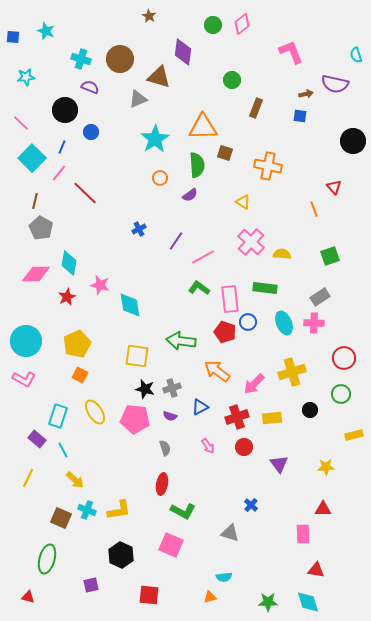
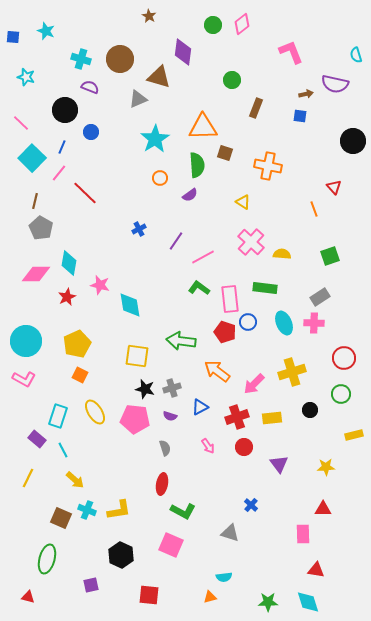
cyan star at (26, 77): rotated 24 degrees clockwise
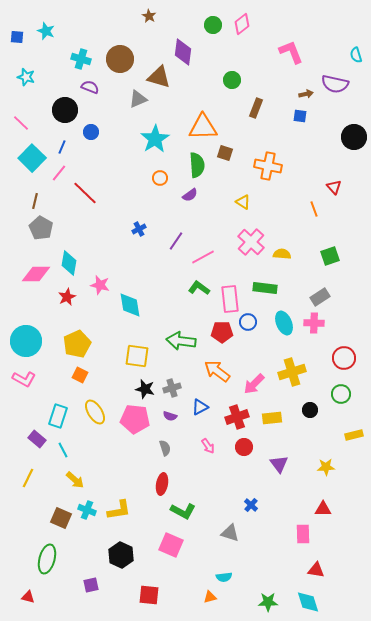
blue square at (13, 37): moved 4 px right
black circle at (353, 141): moved 1 px right, 4 px up
red pentagon at (225, 332): moved 3 px left; rotated 20 degrees counterclockwise
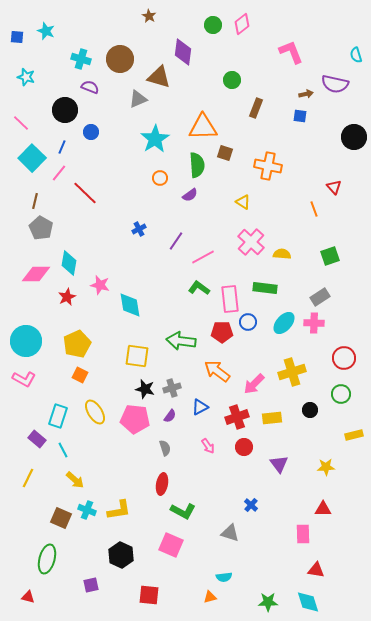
cyan ellipse at (284, 323): rotated 65 degrees clockwise
purple semicircle at (170, 416): rotated 72 degrees counterclockwise
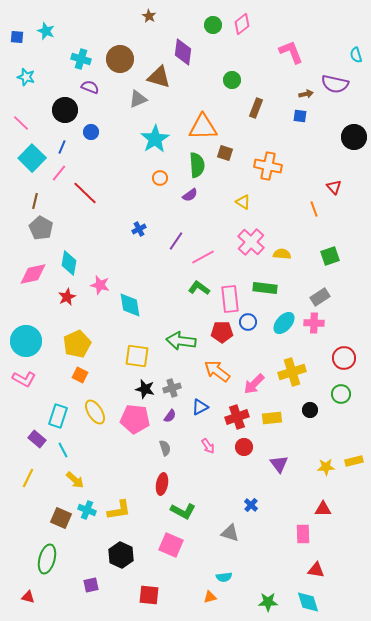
pink diamond at (36, 274): moved 3 px left; rotated 12 degrees counterclockwise
yellow rectangle at (354, 435): moved 26 px down
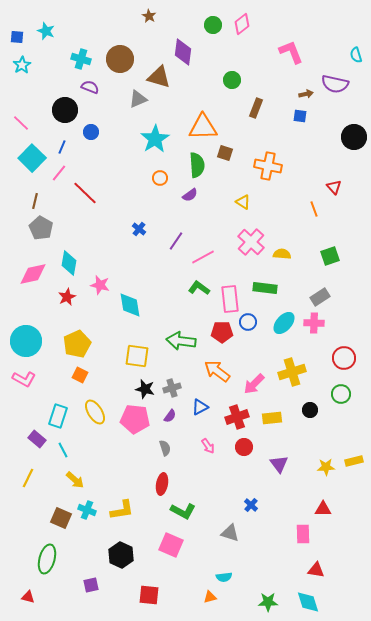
cyan star at (26, 77): moved 4 px left, 12 px up; rotated 24 degrees clockwise
blue cross at (139, 229): rotated 24 degrees counterclockwise
yellow L-shape at (119, 510): moved 3 px right
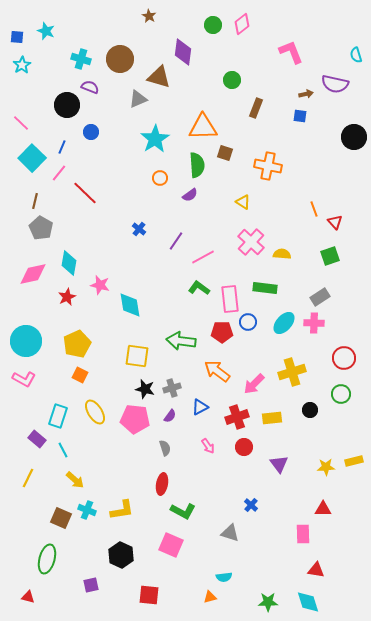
black circle at (65, 110): moved 2 px right, 5 px up
red triangle at (334, 187): moved 1 px right, 35 px down
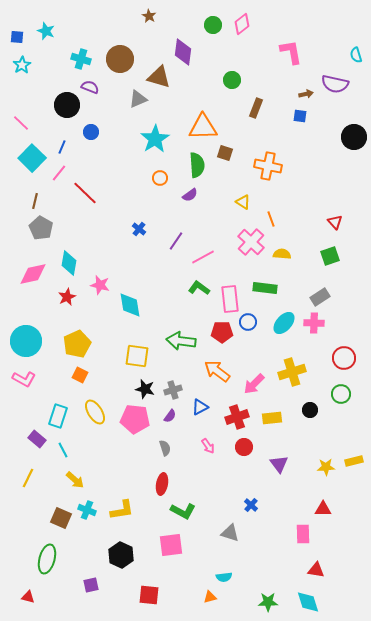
pink L-shape at (291, 52): rotated 12 degrees clockwise
orange line at (314, 209): moved 43 px left, 10 px down
gray cross at (172, 388): moved 1 px right, 2 px down
pink square at (171, 545): rotated 30 degrees counterclockwise
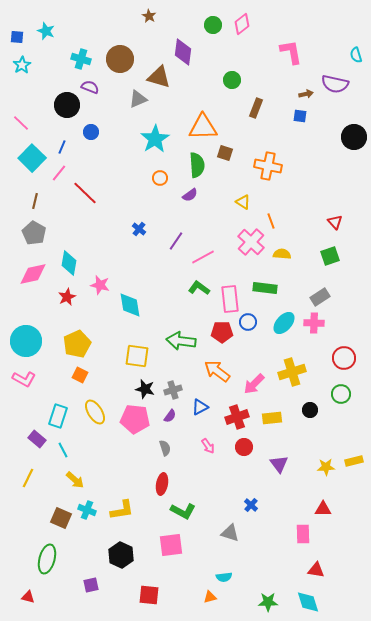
orange line at (271, 219): moved 2 px down
gray pentagon at (41, 228): moved 7 px left, 5 px down
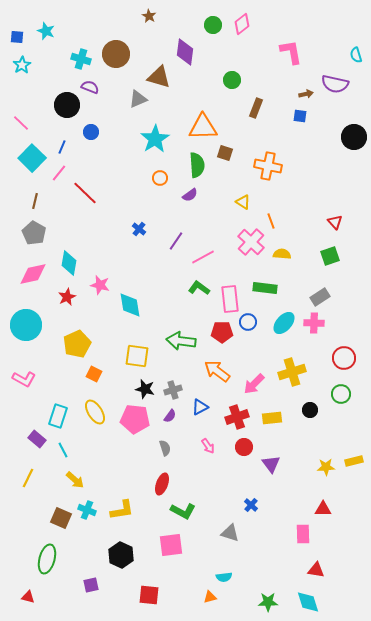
purple diamond at (183, 52): moved 2 px right
brown circle at (120, 59): moved 4 px left, 5 px up
cyan circle at (26, 341): moved 16 px up
orange square at (80, 375): moved 14 px right, 1 px up
purple triangle at (279, 464): moved 8 px left
red ellipse at (162, 484): rotated 10 degrees clockwise
